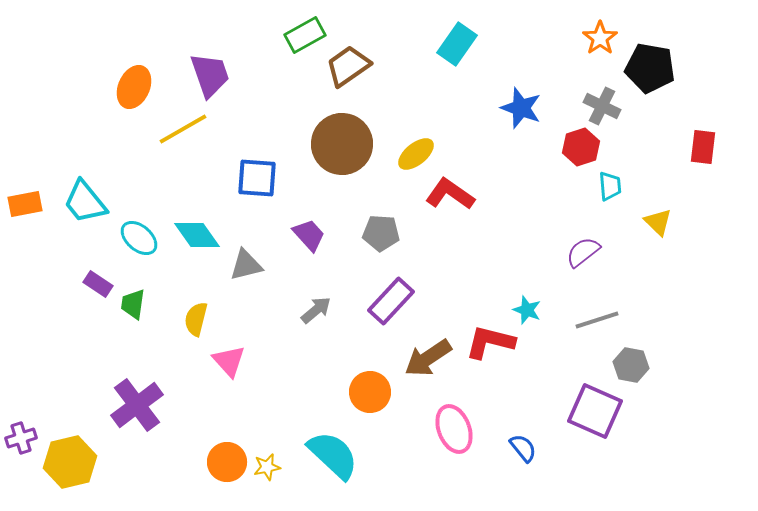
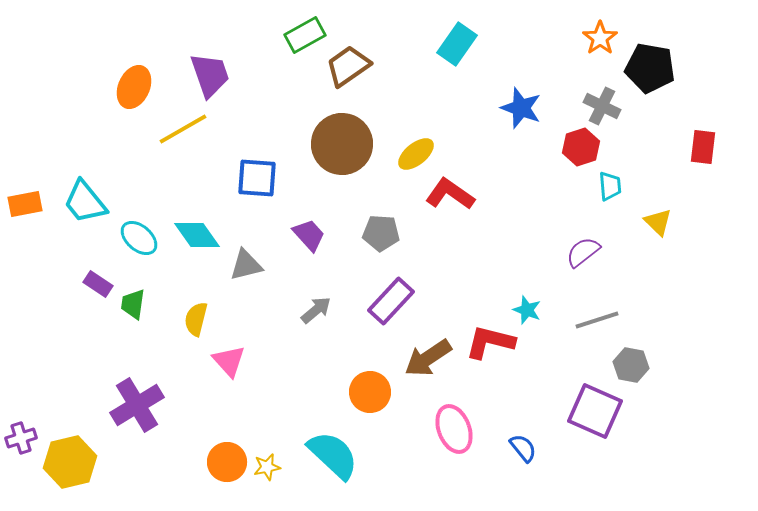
purple cross at (137, 405): rotated 6 degrees clockwise
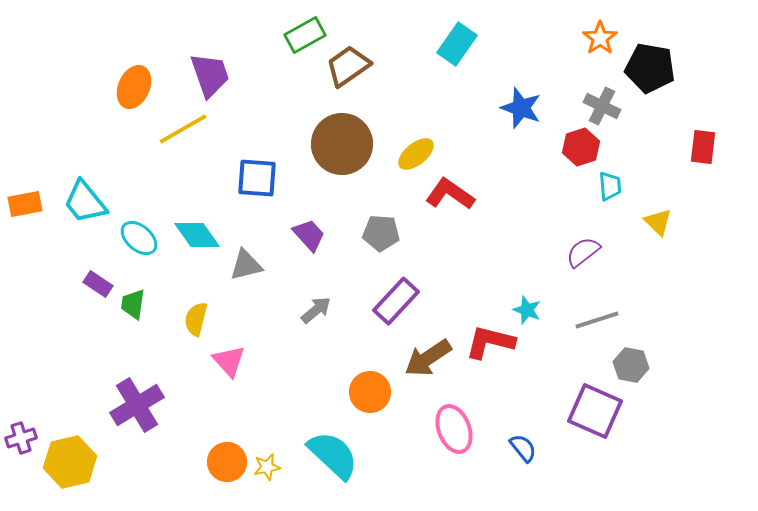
purple rectangle at (391, 301): moved 5 px right
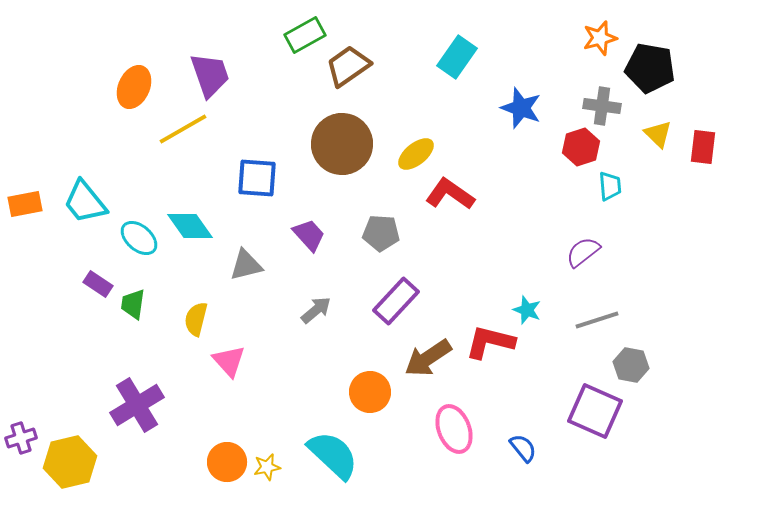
orange star at (600, 38): rotated 20 degrees clockwise
cyan rectangle at (457, 44): moved 13 px down
gray cross at (602, 106): rotated 18 degrees counterclockwise
yellow triangle at (658, 222): moved 88 px up
cyan diamond at (197, 235): moved 7 px left, 9 px up
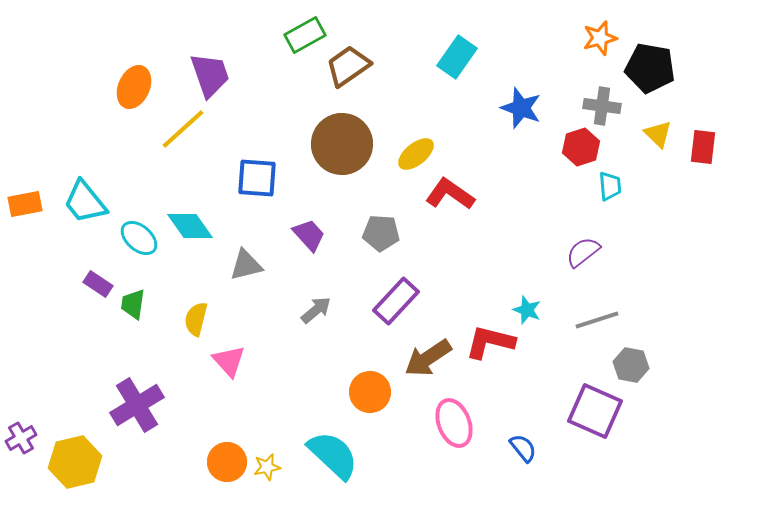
yellow line at (183, 129): rotated 12 degrees counterclockwise
pink ellipse at (454, 429): moved 6 px up
purple cross at (21, 438): rotated 12 degrees counterclockwise
yellow hexagon at (70, 462): moved 5 px right
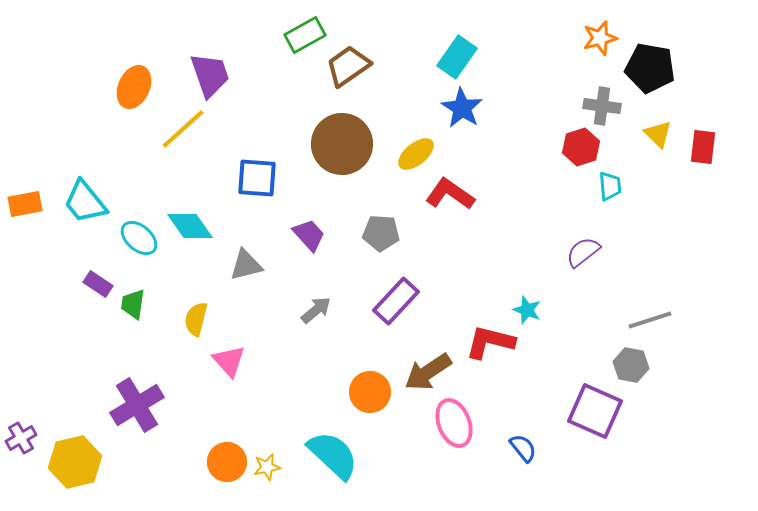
blue star at (521, 108): moved 59 px left; rotated 12 degrees clockwise
gray line at (597, 320): moved 53 px right
brown arrow at (428, 358): moved 14 px down
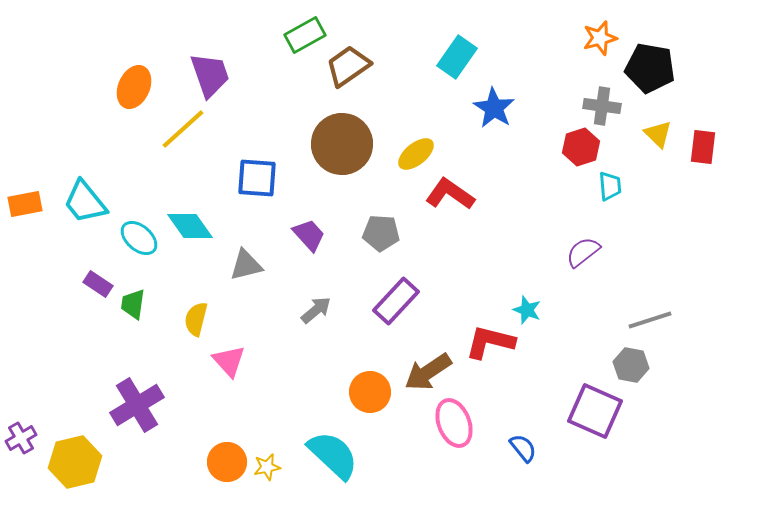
blue star at (462, 108): moved 32 px right
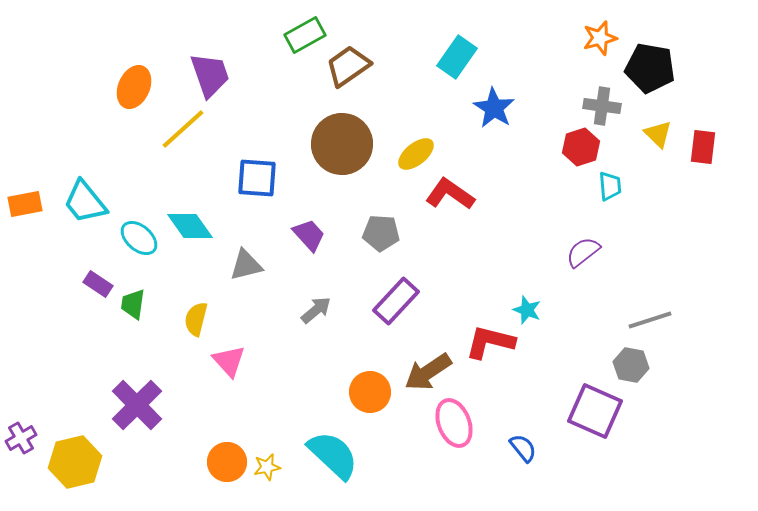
purple cross at (137, 405): rotated 14 degrees counterclockwise
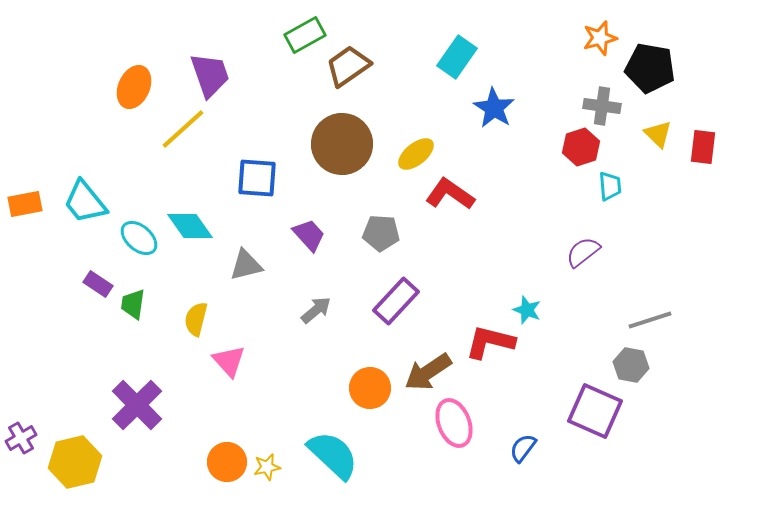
orange circle at (370, 392): moved 4 px up
blue semicircle at (523, 448): rotated 104 degrees counterclockwise
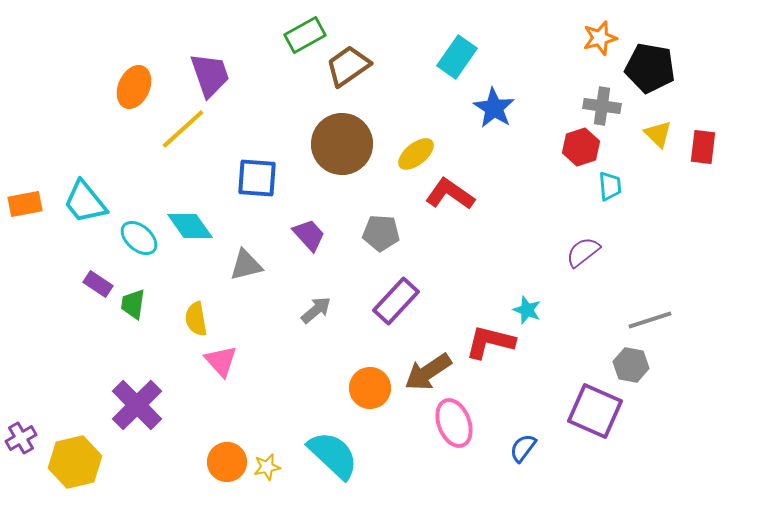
yellow semicircle at (196, 319): rotated 24 degrees counterclockwise
pink triangle at (229, 361): moved 8 px left
